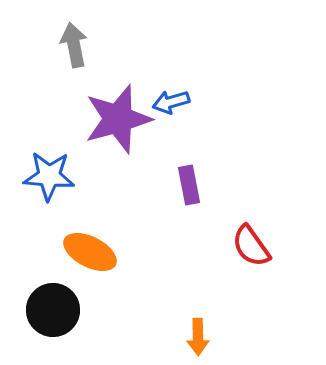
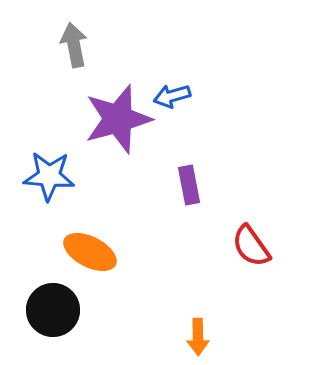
blue arrow: moved 1 px right, 6 px up
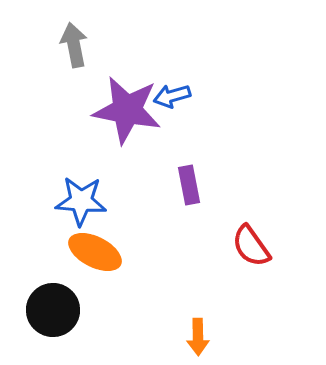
purple star: moved 9 px right, 9 px up; rotated 26 degrees clockwise
blue star: moved 32 px right, 25 px down
orange ellipse: moved 5 px right
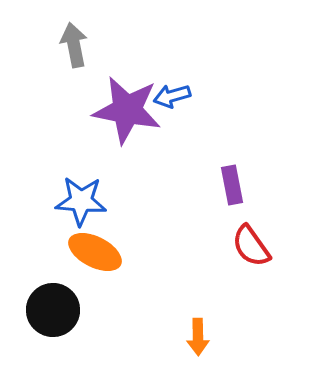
purple rectangle: moved 43 px right
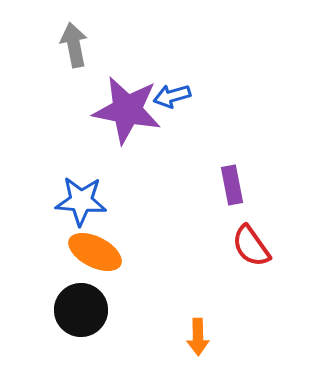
black circle: moved 28 px right
